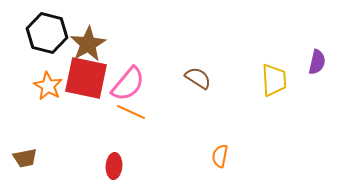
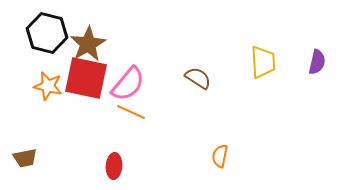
yellow trapezoid: moved 11 px left, 18 px up
orange star: rotated 16 degrees counterclockwise
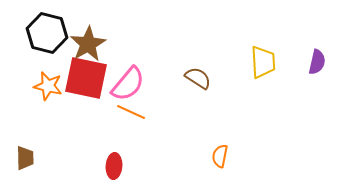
brown trapezoid: rotated 80 degrees counterclockwise
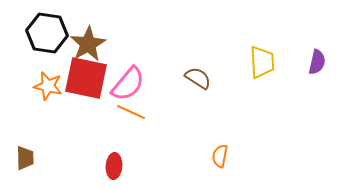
black hexagon: rotated 6 degrees counterclockwise
yellow trapezoid: moved 1 px left
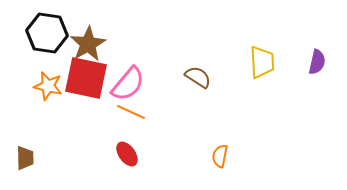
brown semicircle: moved 1 px up
red ellipse: moved 13 px right, 12 px up; rotated 40 degrees counterclockwise
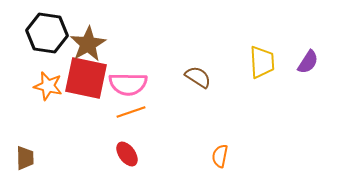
purple semicircle: moved 9 px left; rotated 20 degrees clockwise
pink semicircle: rotated 51 degrees clockwise
orange line: rotated 44 degrees counterclockwise
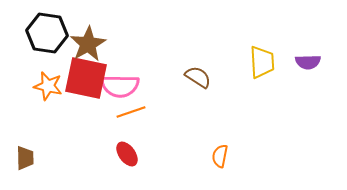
purple semicircle: rotated 55 degrees clockwise
pink semicircle: moved 8 px left, 2 px down
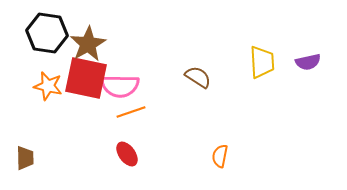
purple semicircle: rotated 10 degrees counterclockwise
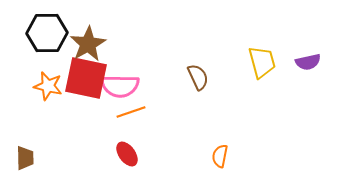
black hexagon: rotated 9 degrees counterclockwise
yellow trapezoid: rotated 12 degrees counterclockwise
brown semicircle: rotated 32 degrees clockwise
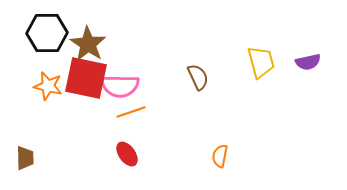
brown star: rotated 9 degrees counterclockwise
yellow trapezoid: moved 1 px left
